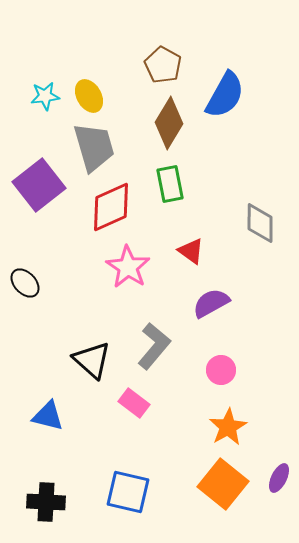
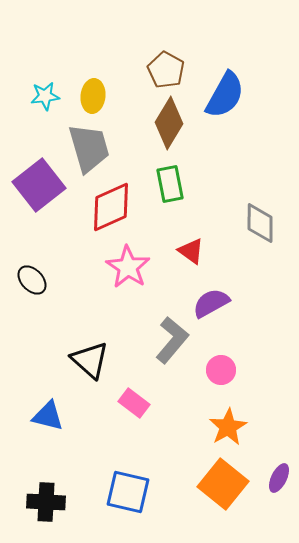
brown pentagon: moved 3 px right, 5 px down
yellow ellipse: moved 4 px right; rotated 36 degrees clockwise
gray trapezoid: moved 5 px left, 1 px down
black ellipse: moved 7 px right, 3 px up
gray L-shape: moved 18 px right, 6 px up
black triangle: moved 2 px left
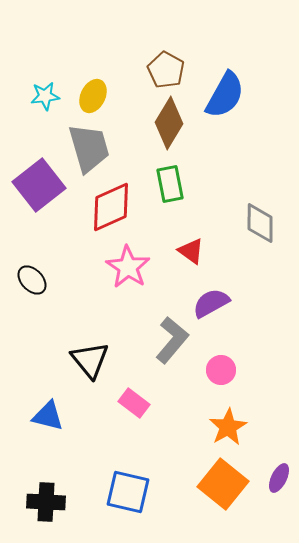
yellow ellipse: rotated 20 degrees clockwise
black triangle: rotated 9 degrees clockwise
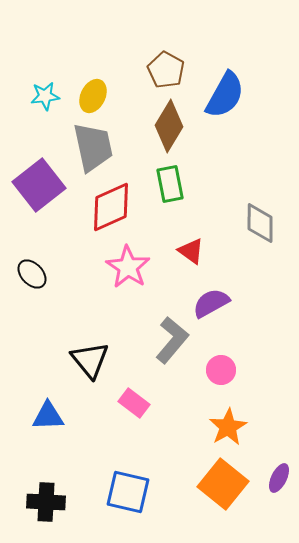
brown diamond: moved 3 px down
gray trapezoid: moved 4 px right, 1 px up; rotated 4 degrees clockwise
black ellipse: moved 6 px up
blue triangle: rotated 16 degrees counterclockwise
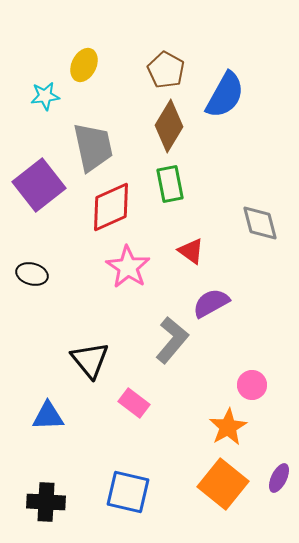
yellow ellipse: moved 9 px left, 31 px up
gray diamond: rotated 15 degrees counterclockwise
black ellipse: rotated 32 degrees counterclockwise
pink circle: moved 31 px right, 15 px down
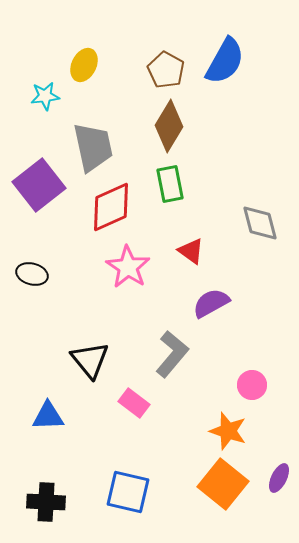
blue semicircle: moved 34 px up
gray L-shape: moved 14 px down
orange star: moved 4 px down; rotated 24 degrees counterclockwise
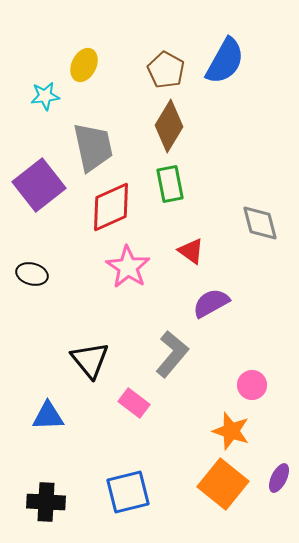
orange star: moved 3 px right
blue square: rotated 27 degrees counterclockwise
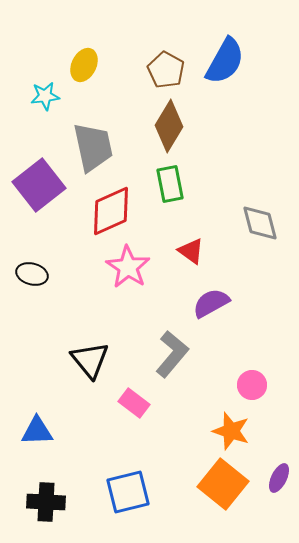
red diamond: moved 4 px down
blue triangle: moved 11 px left, 15 px down
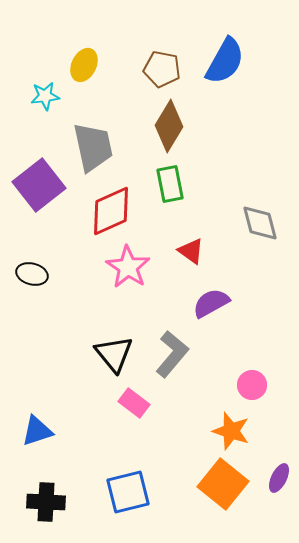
brown pentagon: moved 4 px left, 1 px up; rotated 18 degrees counterclockwise
black triangle: moved 24 px right, 6 px up
blue triangle: rotated 16 degrees counterclockwise
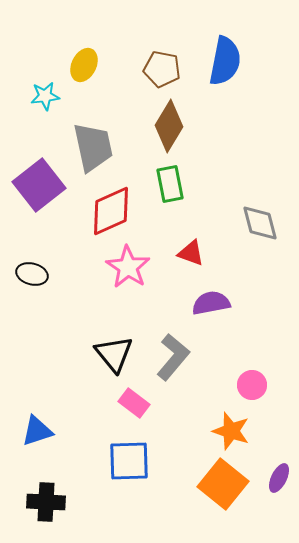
blue semicircle: rotated 18 degrees counterclockwise
red triangle: moved 2 px down; rotated 16 degrees counterclockwise
purple semicircle: rotated 18 degrees clockwise
gray L-shape: moved 1 px right, 3 px down
blue square: moved 1 px right, 31 px up; rotated 12 degrees clockwise
